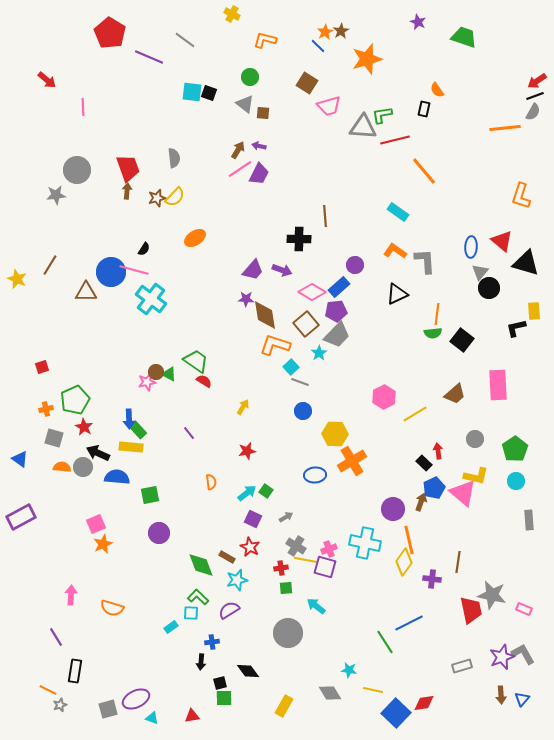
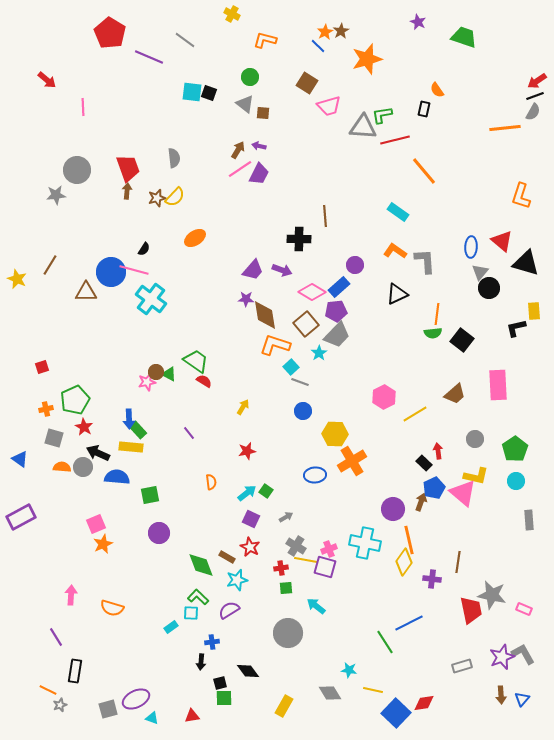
purple square at (253, 519): moved 2 px left
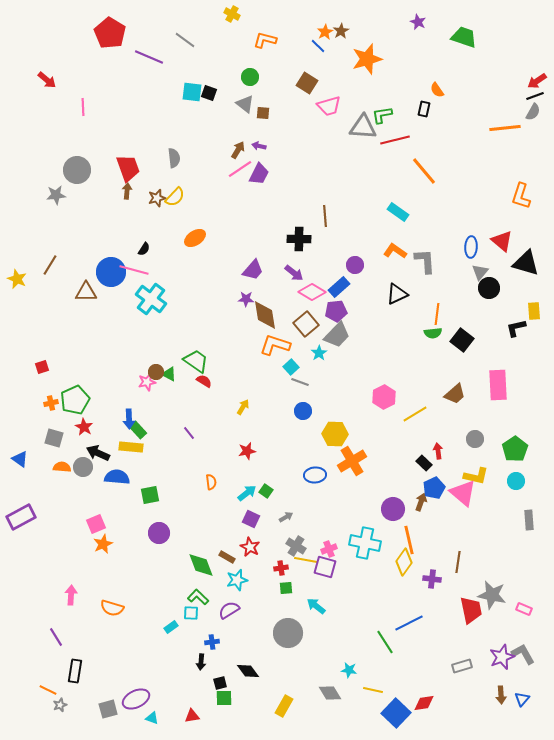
purple arrow at (282, 270): moved 12 px right, 3 px down; rotated 18 degrees clockwise
orange cross at (46, 409): moved 5 px right, 6 px up
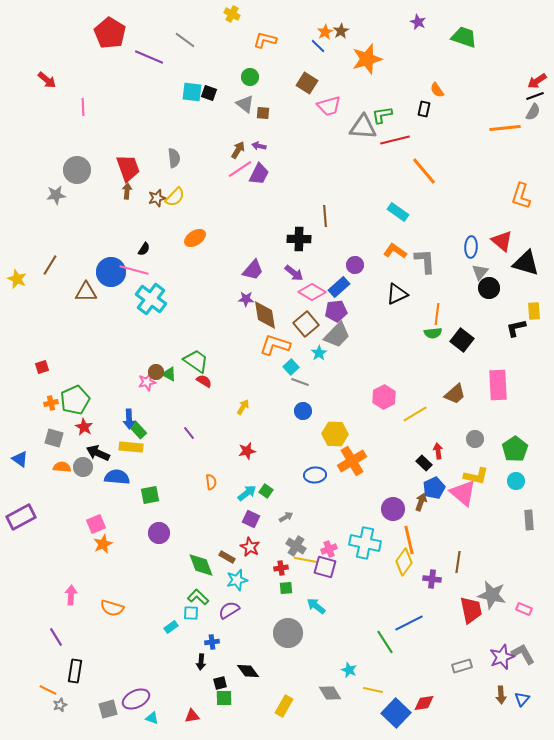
cyan star at (349, 670): rotated 14 degrees clockwise
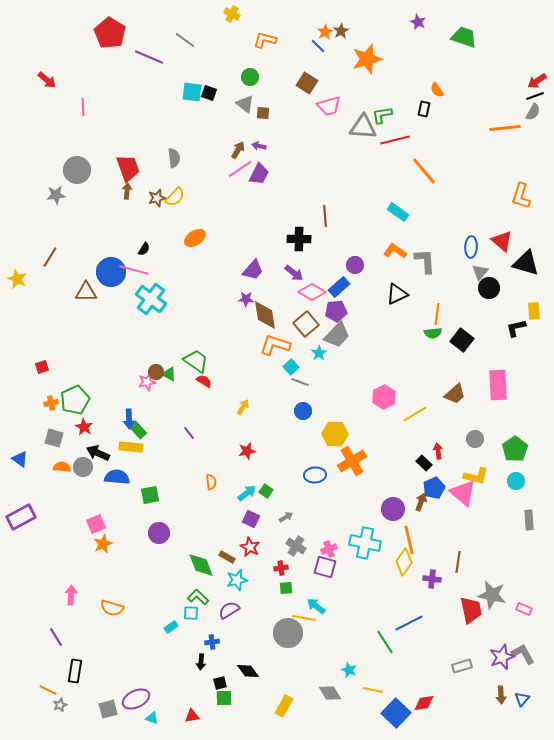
brown line at (50, 265): moved 8 px up
yellow line at (306, 560): moved 2 px left, 58 px down
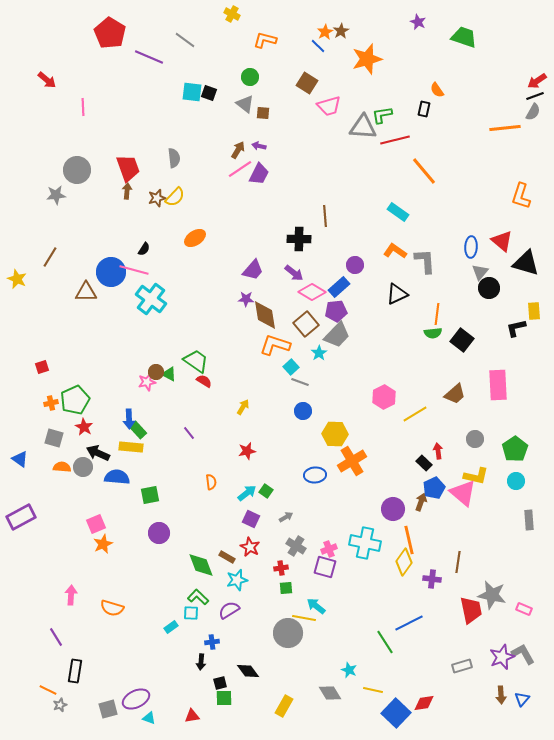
cyan triangle at (152, 718): moved 3 px left
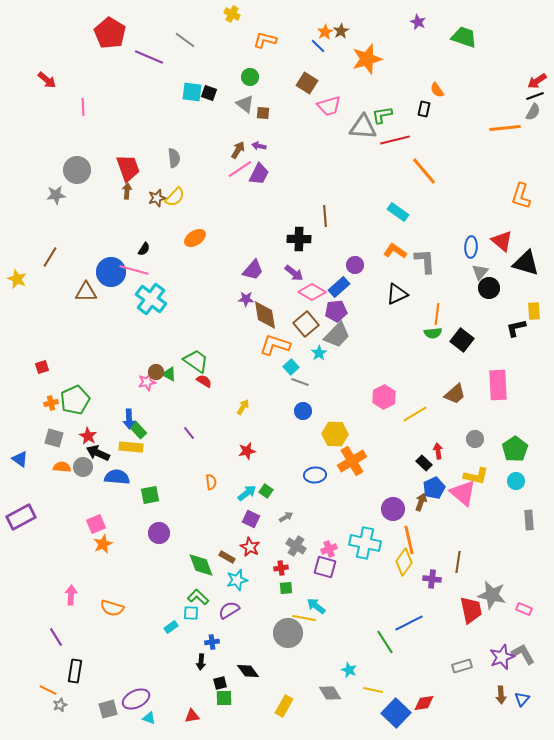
red star at (84, 427): moved 4 px right, 9 px down
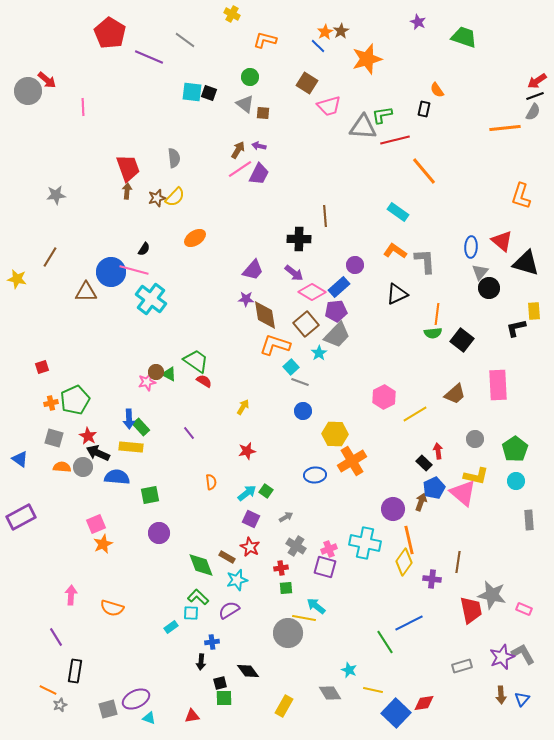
gray circle at (77, 170): moved 49 px left, 79 px up
yellow star at (17, 279): rotated 12 degrees counterclockwise
green rectangle at (138, 430): moved 3 px right, 3 px up
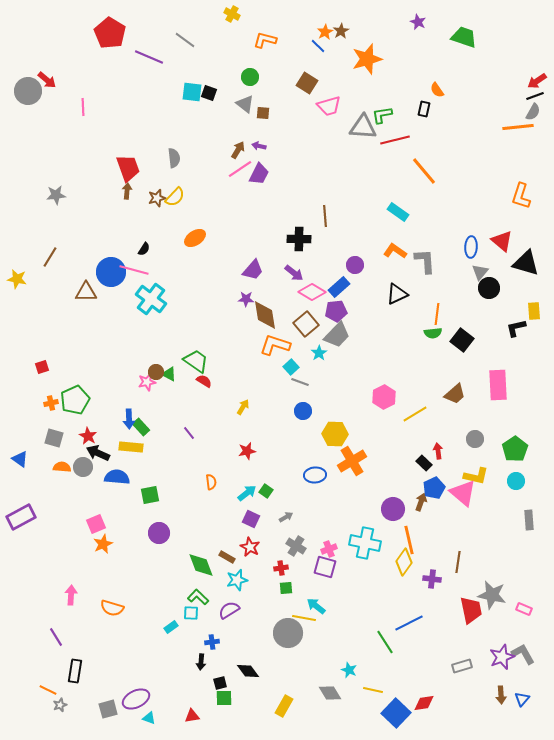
orange line at (505, 128): moved 13 px right, 1 px up
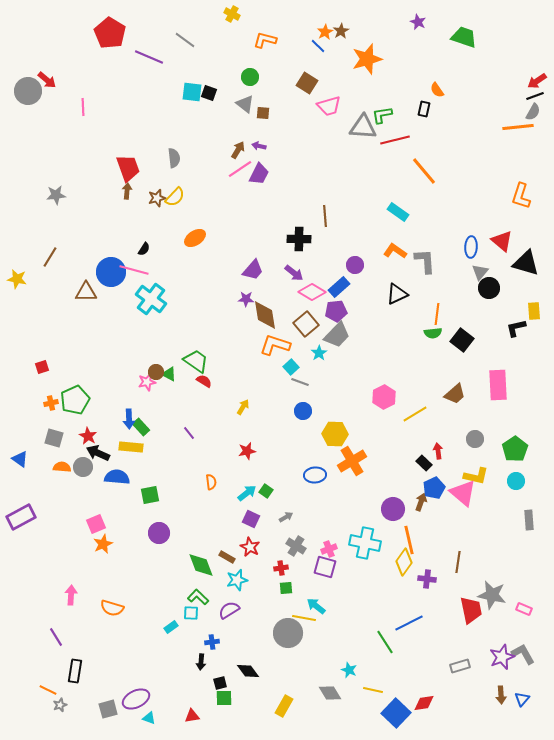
purple cross at (432, 579): moved 5 px left
gray rectangle at (462, 666): moved 2 px left
